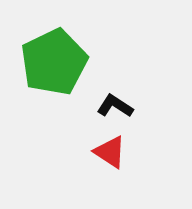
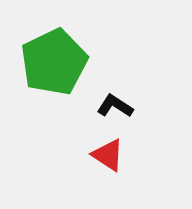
red triangle: moved 2 px left, 3 px down
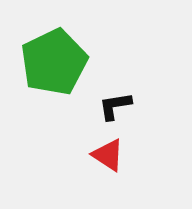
black L-shape: rotated 42 degrees counterclockwise
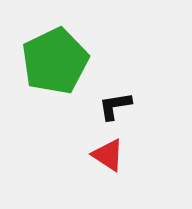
green pentagon: moved 1 px right, 1 px up
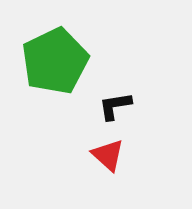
red triangle: rotated 9 degrees clockwise
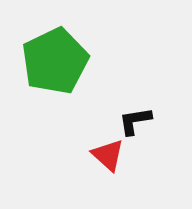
black L-shape: moved 20 px right, 15 px down
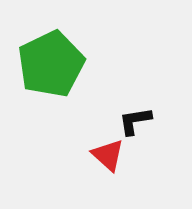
green pentagon: moved 4 px left, 3 px down
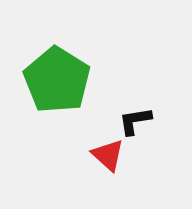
green pentagon: moved 6 px right, 16 px down; rotated 14 degrees counterclockwise
